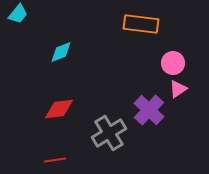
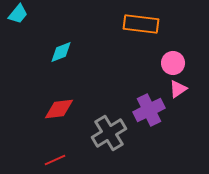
purple cross: rotated 20 degrees clockwise
red line: rotated 15 degrees counterclockwise
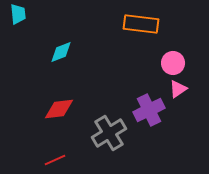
cyan trapezoid: rotated 45 degrees counterclockwise
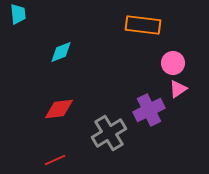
orange rectangle: moved 2 px right, 1 px down
